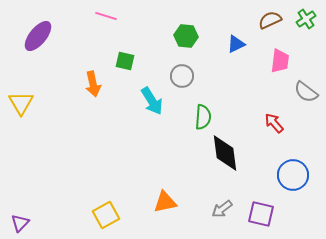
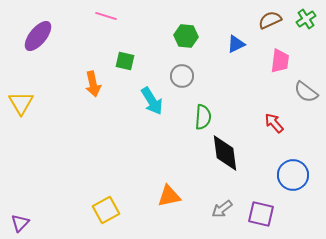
orange triangle: moved 4 px right, 6 px up
yellow square: moved 5 px up
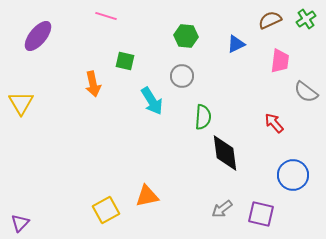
orange triangle: moved 22 px left
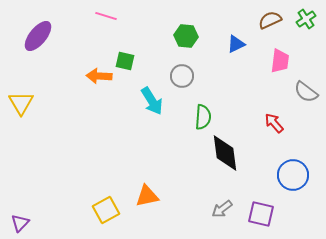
orange arrow: moved 6 px right, 8 px up; rotated 105 degrees clockwise
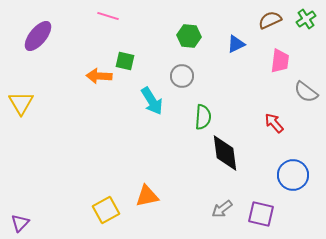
pink line: moved 2 px right
green hexagon: moved 3 px right
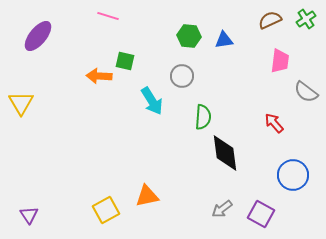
blue triangle: moved 12 px left, 4 px up; rotated 18 degrees clockwise
purple square: rotated 16 degrees clockwise
purple triangle: moved 9 px right, 8 px up; rotated 18 degrees counterclockwise
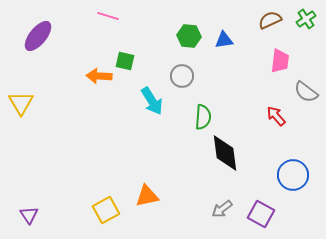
red arrow: moved 2 px right, 7 px up
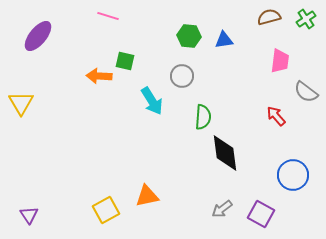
brown semicircle: moved 1 px left, 3 px up; rotated 10 degrees clockwise
